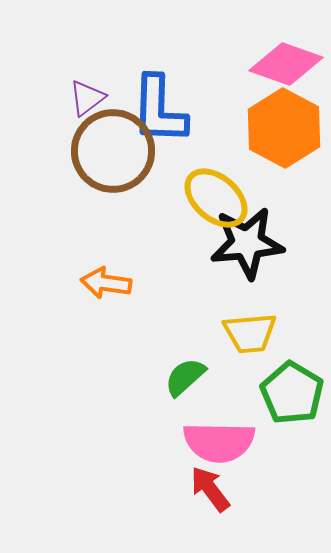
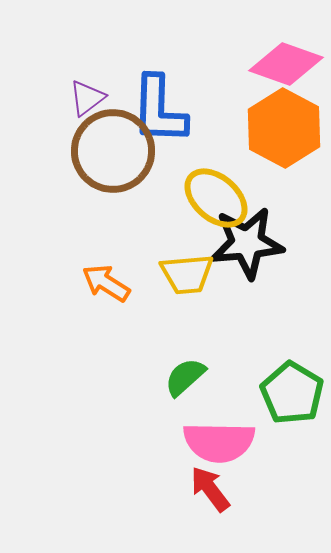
orange arrow: rotated 24 degrees clockwise
yellow trapezoid: moved 63 px left, 59 px up
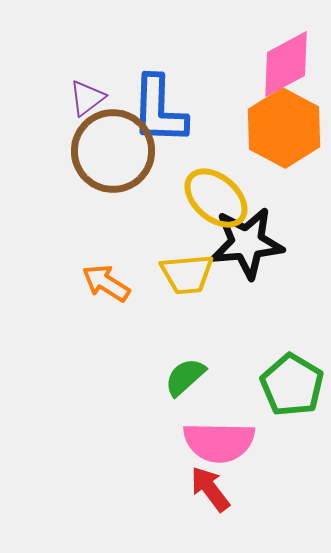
pink diamond: rotated 48 degrees counterclockwise
green pentagon: moved 8 px up
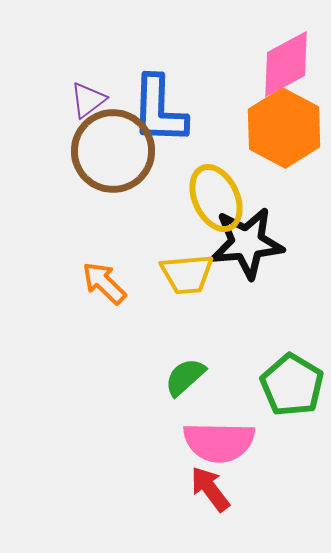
purple triangle: moved 1 px right, 2 px down
yellow ellipse: rotated 24 degrees clockwise
orange arrow: moved 2 px left; rotated 12 degrees clockwise
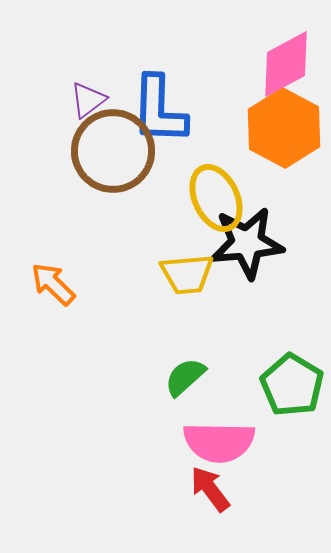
orange arrow: moved 51 px left, 1 px down
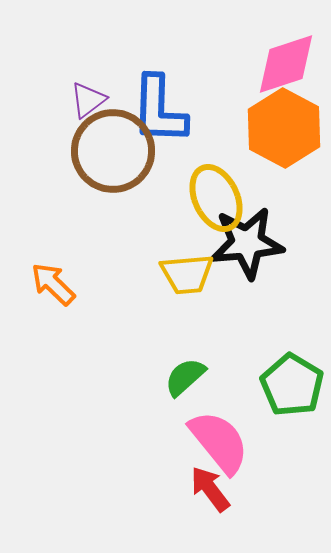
pink diamond: rotated 10 degrees clockwise
pink semicircle: rotated 130 degrees counterclockwise
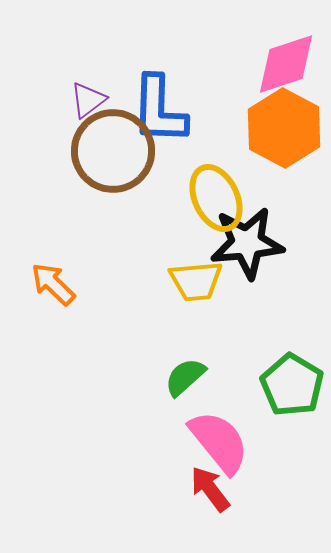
yellow trapezoid: moved 9 px right, 7 px down
